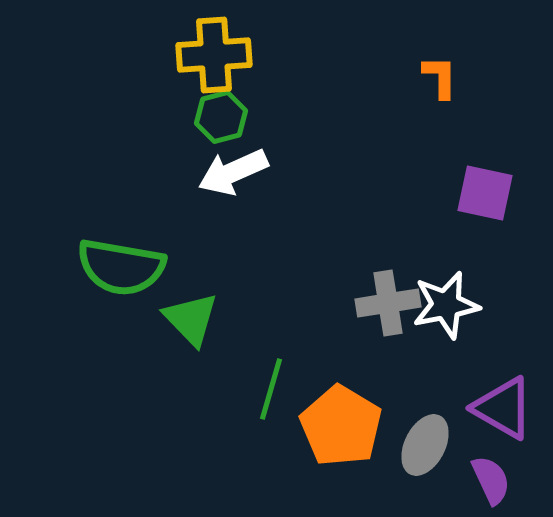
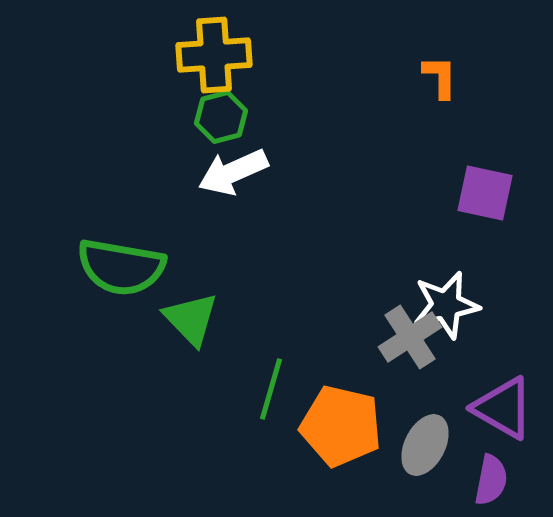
gray cross: moved 22 px right, 34 px down; rotated 24 degrees counterclockwise
orange pentagon: rotated 18 degrees counterclockwise
purple semicircle: rotated 36 degrees clockwise
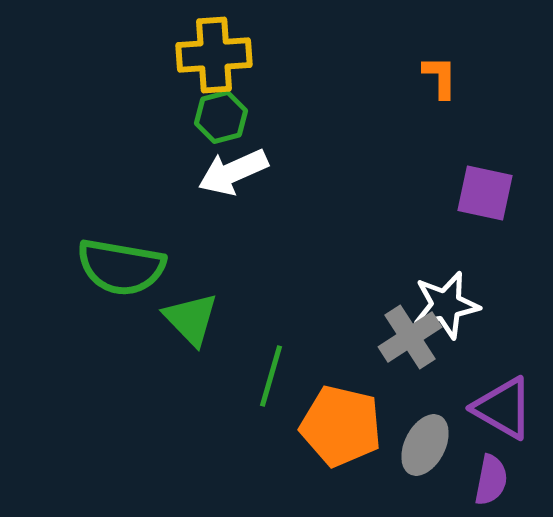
green line: moved 13 px up
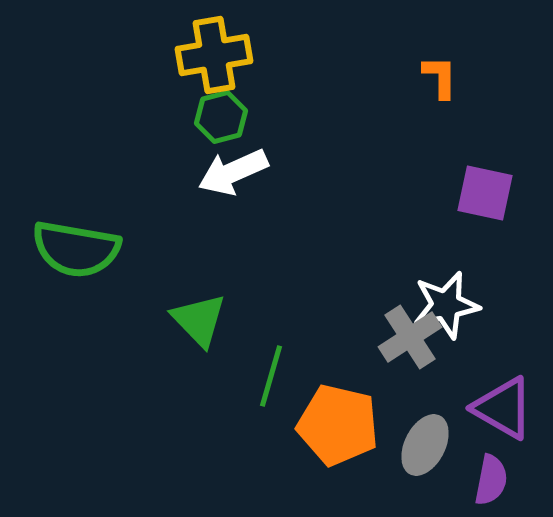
yellow cross: rotated 6 degrees counterclockwise
green semicircle: moved 45 px left, 18 px up
green triangle: moved 8 px right, 1 px down
orange pentagon: moved 3 px left, 1 px up
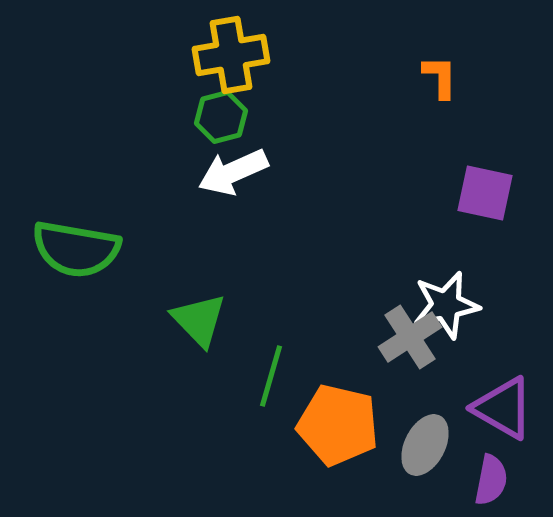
yellow cross: moved 17 px right
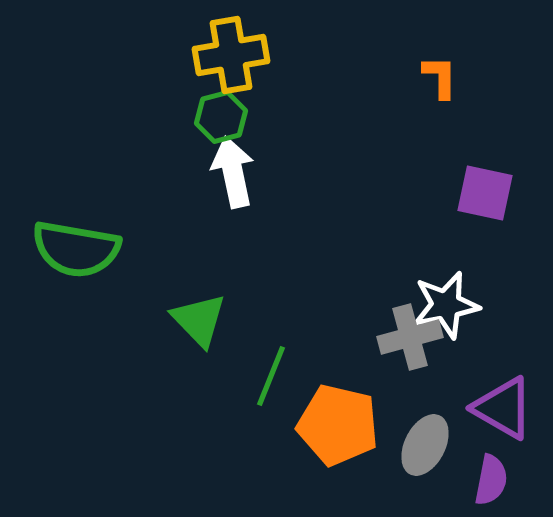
white arrow: rotated 102 degrees clockwise
gray cross: rotated 18 degrees clockwise
green line: rotated 6 degrees clockwise
